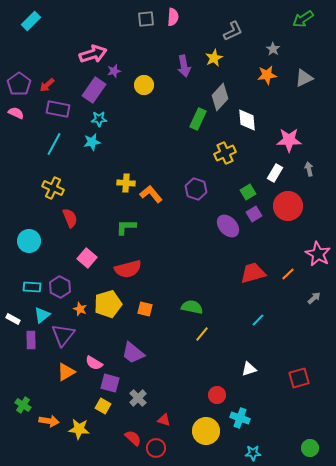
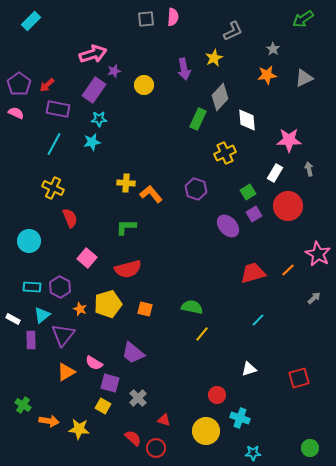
purple arrow at (184, 66): moved 3 px down
orange line at (288, 274): moved 4 px up
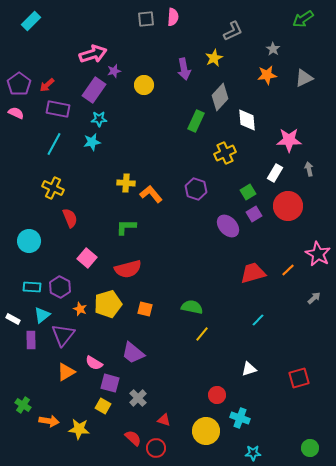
green rectangle at (198, 119): moved 2 px left, 2 px down
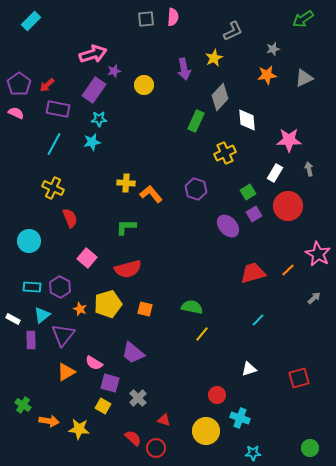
gray star at (273, 49): rotated 24 degrees clockwise
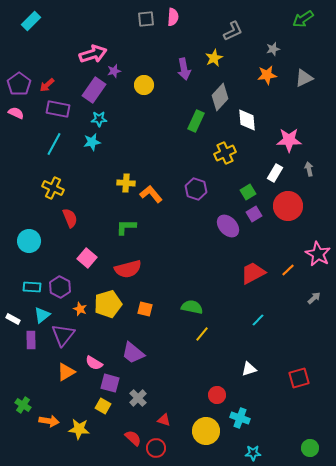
red trapezoid at (253, 273): rotated 12 degrees counterclockwise
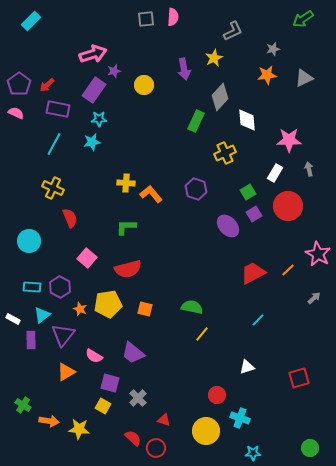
yellow pentagon at (108, 304): rotated 8 degrees clockwise
pink semicircle at (94, 363): moved 7 px up
white triangle at (249, 369): moved 2 px left, 2 px up
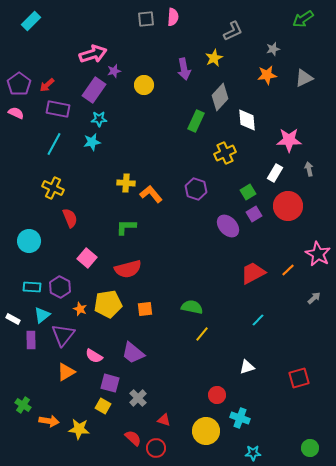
orange square at (145, 309): rotated 21 degrees counterclockwise
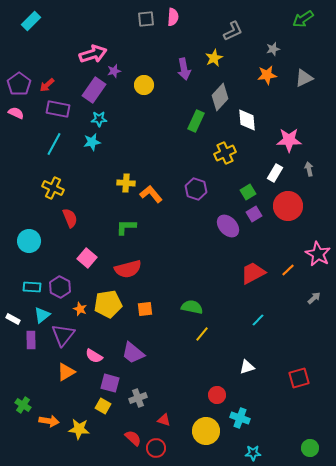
gray cross at (138, 398): rotated 24 degrees clockwise
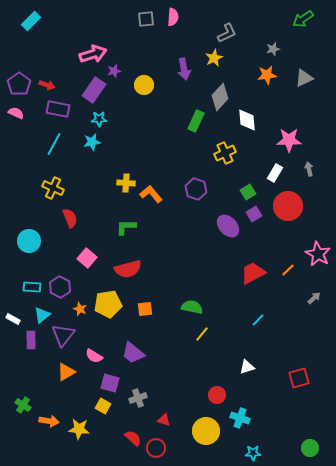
gray L-shape at (233, 31): moved 6 px left, 2 px down
red arrow at (47, 85): rotated 119 degrees counterclockwise
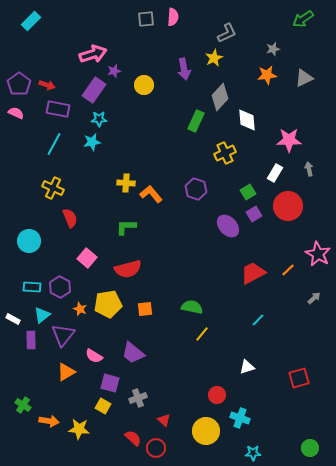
red triangle at (164, 420): rotated 24 degrees clockwise
